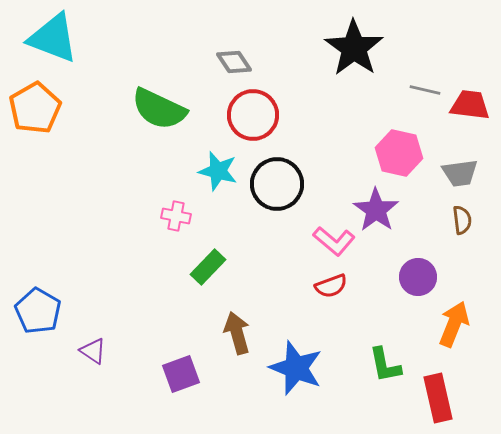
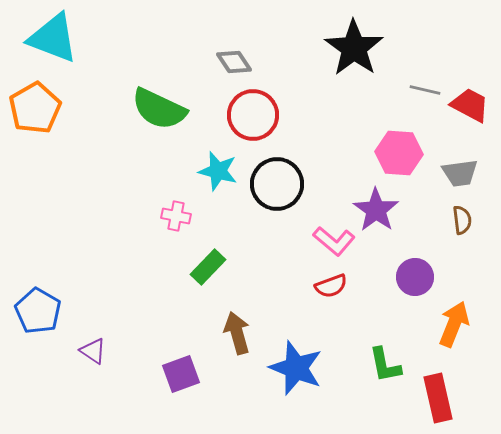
red trapezoid: rotated 21 degrees clockwise
pink hexagon: rotated 9 degrees counterclockwise
purple circle: moved 3 px left
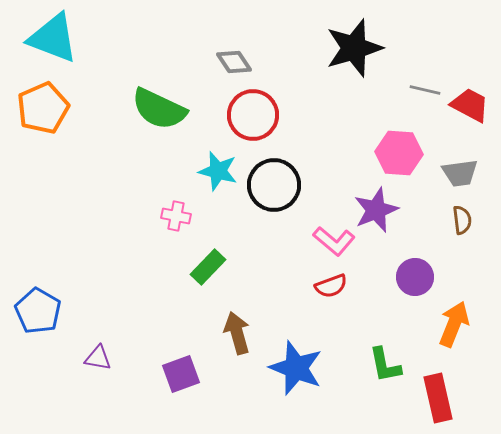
black star: rotated 20 degrees clockwise
orange pentagon: moved 8 px right; rotated 6 degrees clockwise
black circle: moved 3 px left, 1 px down
purple star: rotated 15 degrees clockwise
purple triangle: moved 5 px right, 7 px down; rotated 24 degrees counterclockwise
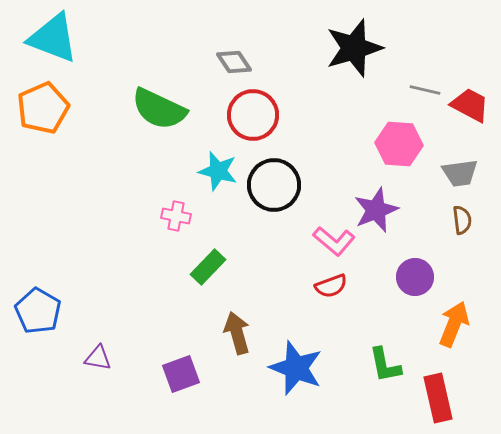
pink hexagon: moved 9 px up
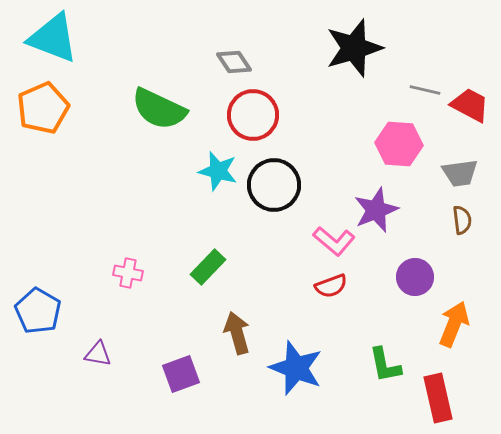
pink cross: moved 48 px left, 57 px down
purple triangle: moved 4 px up
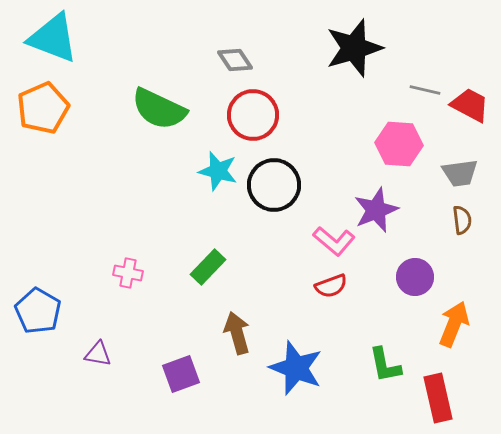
gray diamond: moved 1 px right, 2 px up
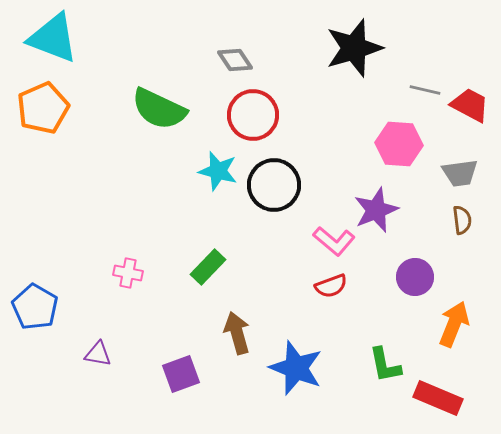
blue pentagon: moved 3 px left, 4 px up
red rectangle: rotated 54 degrees counterclockwise
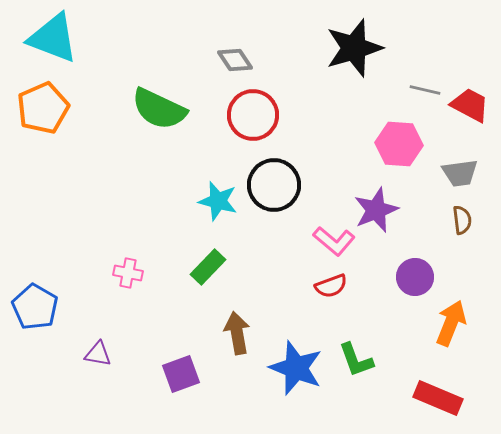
cyan star: moved 30 px down
orange arrow: moved 3 px left, 1 px up
brown arrow: rotated 6 degrees clockwise
green L-shape: moved 29 px left, 5 px up; rotated 9 degrees counterclockwise
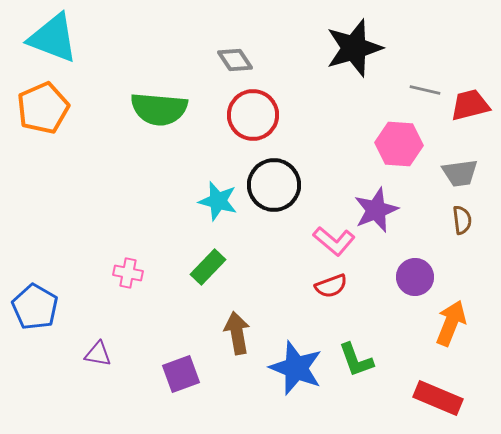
red trapezoid: rotated 42 degrees counterclockwise
green semicircle: rotated 20 degrees counterclockwise
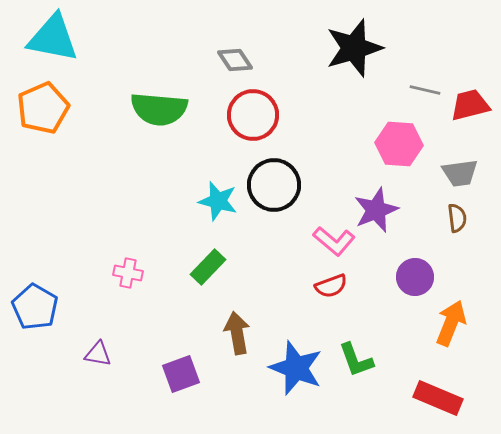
cyan triangle: rotated 10 degrees counterclockwise
brown semicircle: moved 5 px left, 2 px up
